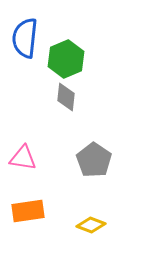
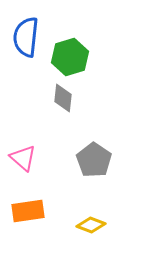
blue semicircle: moved 1 px right, 1 px up
green hexagon: moved 4 px right, 2 px up; rotated 6 degrees clockwise
gray diamond: moved 3 px left, 1 px down
pink triangle: rotated 32 degrees clockwise
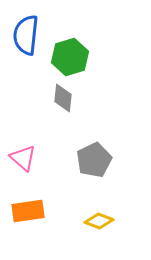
blue semicircle: moved 2 px up
gray pentagon: rotated 12 degrees clockwise
yellow diamond: moved 8 px right, 4 px up
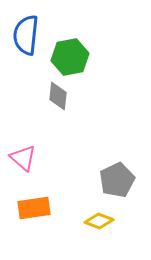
green hexagon: rotated 6 degrees clockwise
gray diamond: moved 5 px left, 2 px up
gray pentagon: moved 23 px right, 20 px down
orange rectangle: moved 6 px right, 3 px up
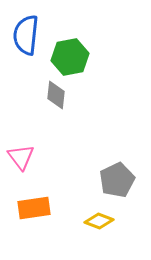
gray diamond: moved 2 px left, 1 px up
pink triangle: moved 2 px left, 1 px up; rotated 12 degrees clockwise
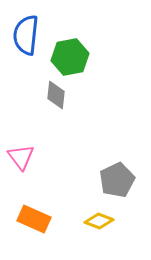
orange rectangle: moved 11 px down; rotated 32 degrees clockwise
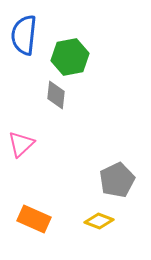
blue semicircle: moved 2 px left
pink triangle: moved 13 px up; rotated 24 degrees clockwise
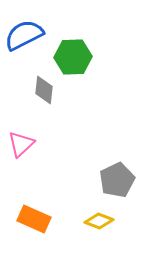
blue semicircle: rotated 57 degrees clockwise
green hexagon: moved 3 px right; rotated 9 degrees clockwise
gray diamond: moved 12 px left, 5 px up
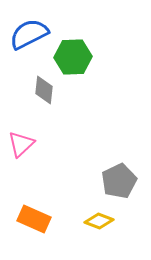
blue semicircle: moved 5 px right, 1 px up
gray pentagon: moved 2 px right, 1 px down
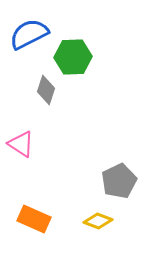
gray diamond: moved 2 px right; rotated 12 degrees clockwise
pink triangle: rotated 44 degrees counterclockwise
yellow diamond: moved 1 px left
